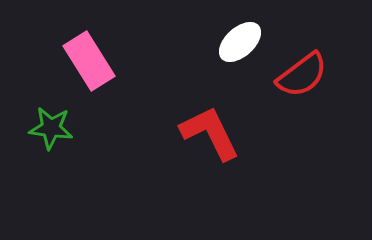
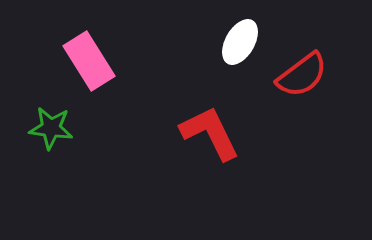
white ellipse: rotated 18 degrees counterclockwise
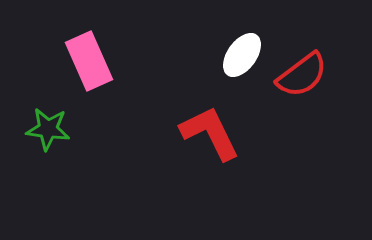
white ellipse: moved 2 px right, 13 px down; rotated 6 degrees clockwise
pink rectangle: rotated 8 degrees clockwise
green star: moved 3 px left, 1 px down
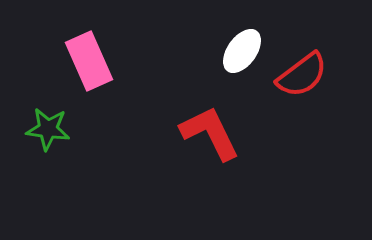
white ellipse: moved 4 px up
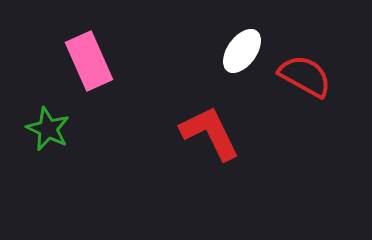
red semicircle: moved 3 px right, 1 px down; rotated 114 degrees counterclockwise
green star: rotated 18 degrees clockwise
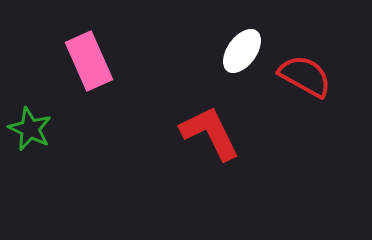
green star: moved 18 px left
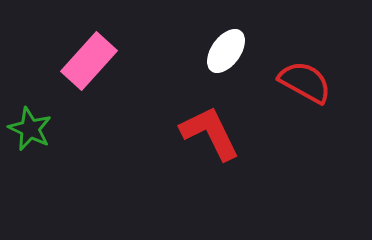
white ellipse: moved 16 px left
pink rectangle: rotated 66 degrees clockwise
red semicircle: moved 6 px down
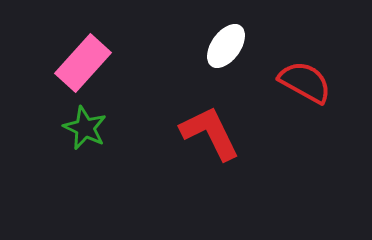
white ellipse: moved 5 px up
pink rectangle: moved 6 px left, 2 px down
green star: moved 55 px right, 1 px up
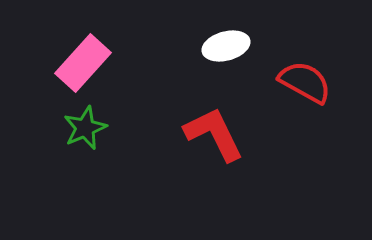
white ellipse: rotated 39 degrees clockwise
green star: rotated 24 degrees clockwise
red L-shape: moved 4 px right, 1 px down
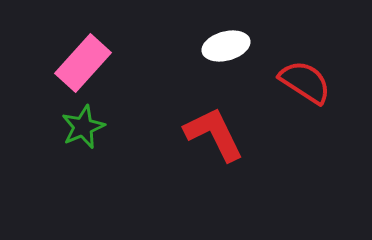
red semicircle: rotated 4 degrees clockwise
green star: moved 2 px left, 1 px up
